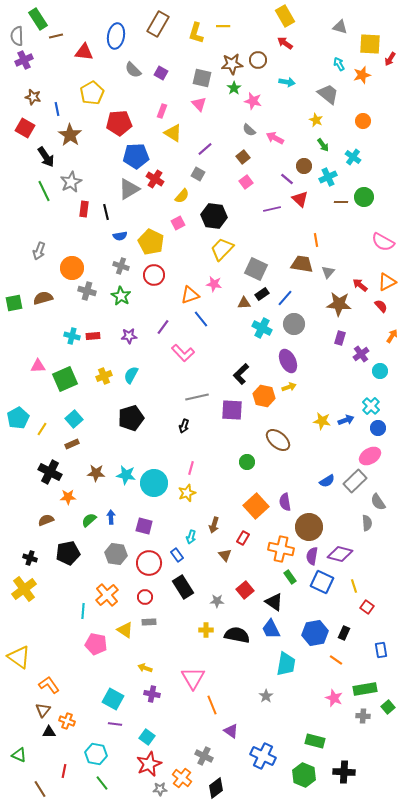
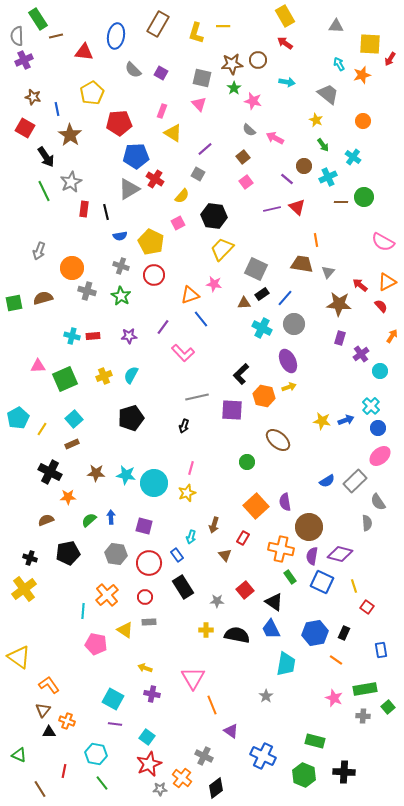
gray triangle at (340, 27): moved 4 px left, 1 px up; rotated 14 degrees counterclockwise
red triangle at (300, 199): moved 3 px left, 8 px down
pink ellipse at (370, 456): moved 10 px right; rotated 10 degrees counterclockwise
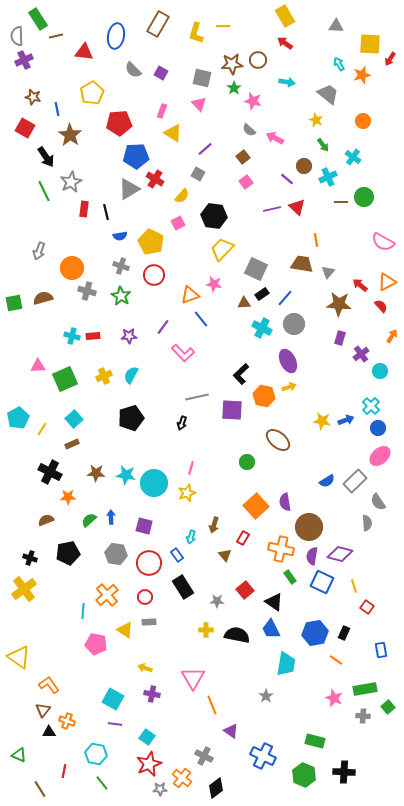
black arrow at (184, 426): moved 2 px left, 3 px up
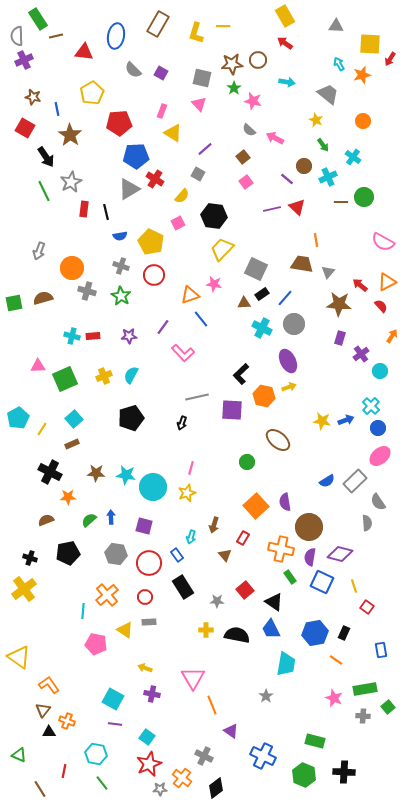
cyan circle at (154, 483): moved 1 px left, 4 px down
purple semicircle at (312, 556): moved 2 px left, 1 px down
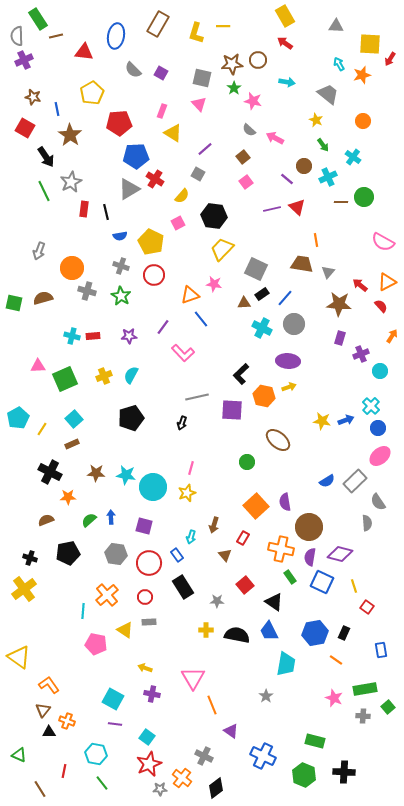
green square at (14, 303): rotated 24 degrees clockwise
purple cross at (361, 354): rotated 14 degrees clockwise
purple ellipse at (288, 361): rotated 60 degrees counterclockwise
red square at (245, 590): moved 5 px up
blue trapezoid at (271, 629): moved 2 px left, 2 px down
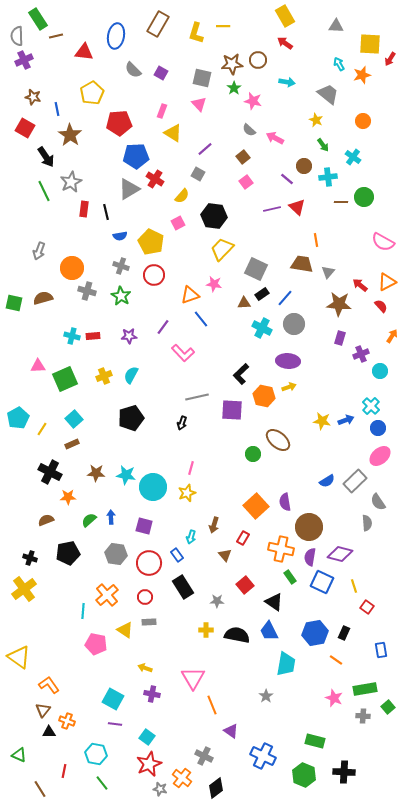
cyan cross at (328, 177): rotated 18 degrees clockwise
green circle at (247, 462): moved 6 px right, 8 px up
gray star at (160, 789): rotated 16 degrees clockwise
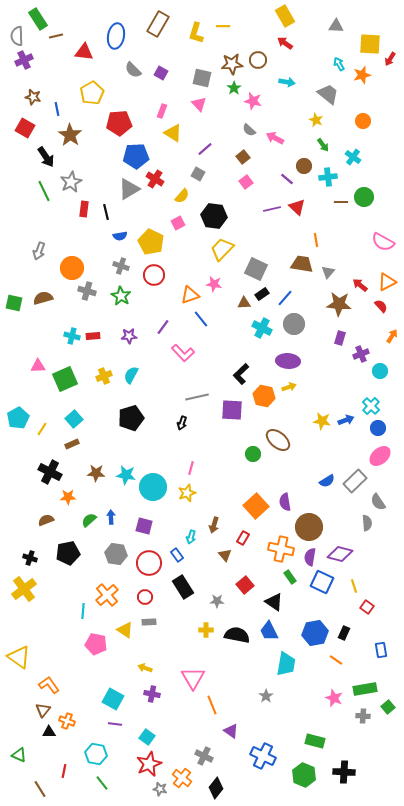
black diamond at (216, 788): rotated 15 degrees counterclockwise
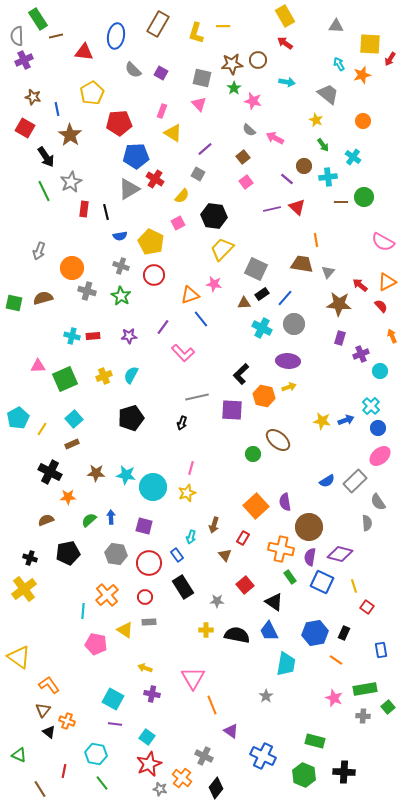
orange arrow at (392, 336): rotated 56 degrees counterclockwise
black triangle at (49, 732): rotated 40 degrees clockwise
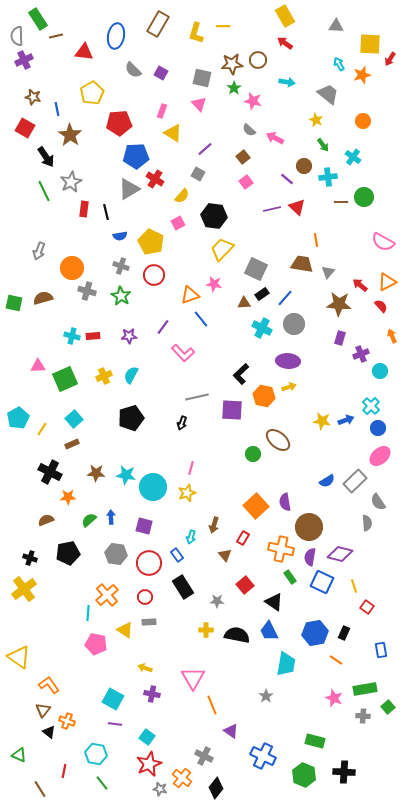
cyan line at (83, 611): moved 5 px right, 2 px down
